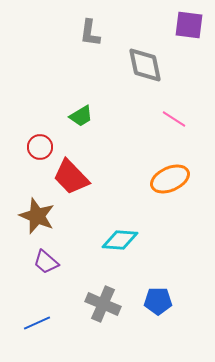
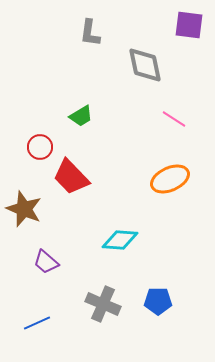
brown star: moved 13 px left, 7 px up
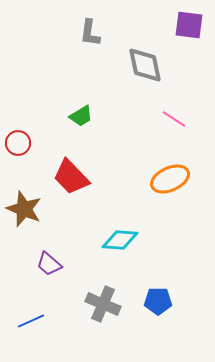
red circle: moved 22 px left, 4 px up
purple trapezoid: moved 3 px right, 2 px down
blue line: moved 6 px left, 2 px up
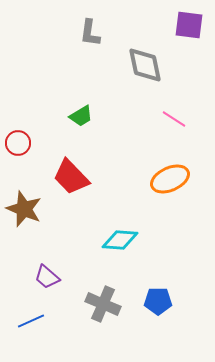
purple trapezoid: moved 2 px left, 13 px down
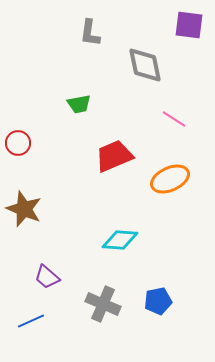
green trapezoid: moved 2 px left, 12 px up; rotated 20 degrees clockwise
red trapezoid: moved 43 px right, 21 px up; rotated 111 degrees clockwise
blue pentagon: rotated 12 degrees counterclockwise
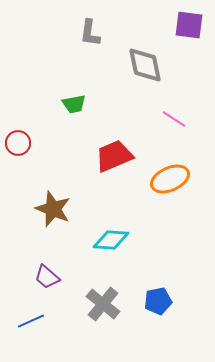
green trapezoid: moved 5 px left
brown star: moved 29 px right
cyan diamond: moved 9 px left
gray cross: rotated 16 degrees clockwise
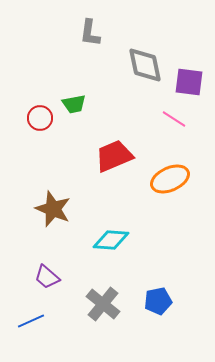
purple square: moved 57 px down
red circle: moved 22 px right, 25 px up
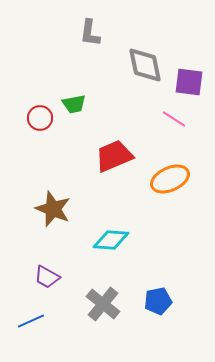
purple trapezoid: rotated 12 degrees counterclockwise
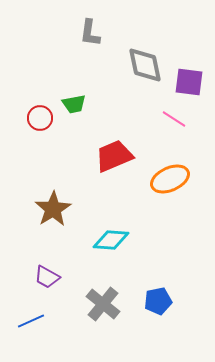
brown star: rotated 18 degrees clockwise
